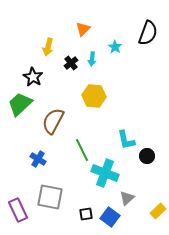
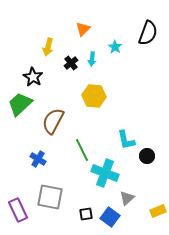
yellow rectangle: rotated 21 degrees clockwise
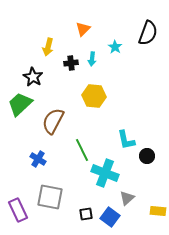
black cross: rotated 32 degrees clockwise
yellow rectangle: rotated 28 degrees clockwise
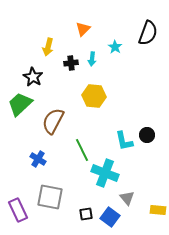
cyan L-shape: moved 2 px left, 1 px down
black circle: moved 21 px up
gray triangle: rotated 28 degrees counterclockwise
yellow rectangle: moved 1 px up
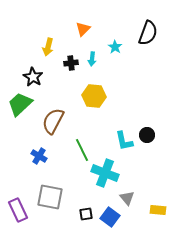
blue cross: moved 1 px right, 3 px up
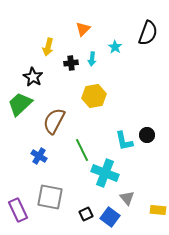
yellow hexagon: rotated 15 degrees counterclockwise
brown semicircle: moved 1 px right
black square: rotated 16 degrees counterclockwise
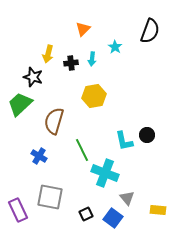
black semicircle: moved 2 px right, 2 px up
yellow arrow: moved 7 px down
black star: rotated 12 degrees counterclockwise
brown semicircle: rotated 12 degrees counterclockwise
blue square: moved 3 px right, 1 px down
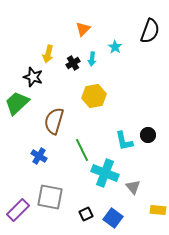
black cross: moved 2 px right; rotated 24 degrees counterclockwise
green trapezoid: moved 3 px left, 1 px up
black circle: moved 1 px right
gray triangle: moved 6 px right, 11 px up
purple rectangle: rotated 70 degrees clockwise
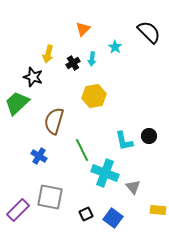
black semicircle: moved 1 px left, 1 px down; rotated 65 degrees counterclockwise
black circle: moved 1 px right, 1 px down
